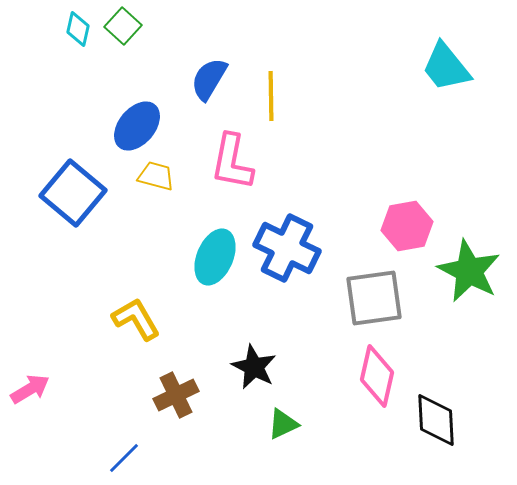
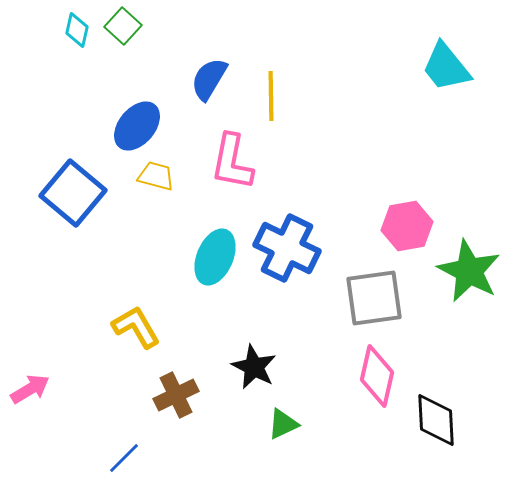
cyan diamond: moved 1 px left, 1 px down
yellow L-shape: moved 8 px down
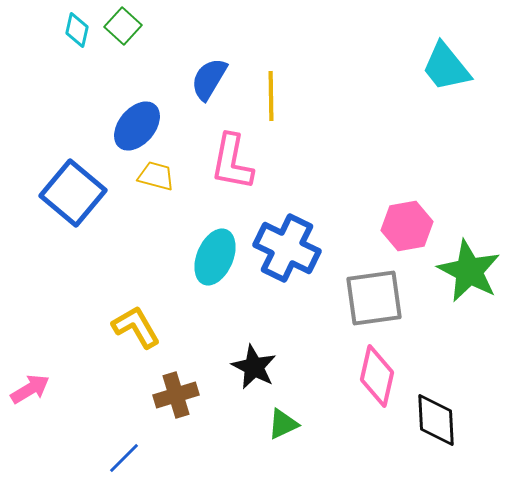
brown cross: rotated 9 degrees clockwise
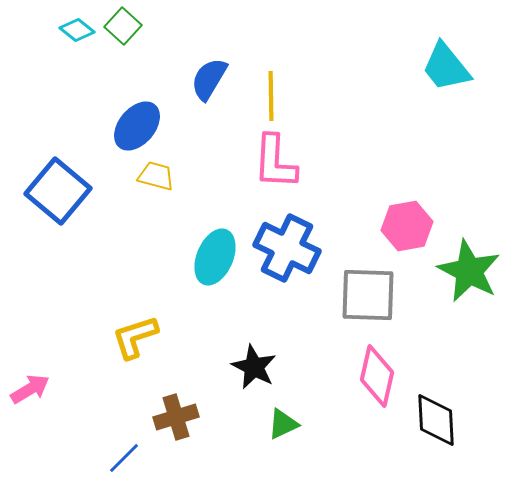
cyan diamond: rotated 64 degrees counterclockwise
pink L-shape: moved 43 px right; rotated 8 degrees counterclockwise
blue square: moved 15 px left, 2 px up
gray square: moved 6 px left, 3 px up; rotated 10 degrees clockwise
yellow L-shape: moved 1 px left, 10 px down; rotated 78 degrees counterclockwise
brown cross: moved 22 px down
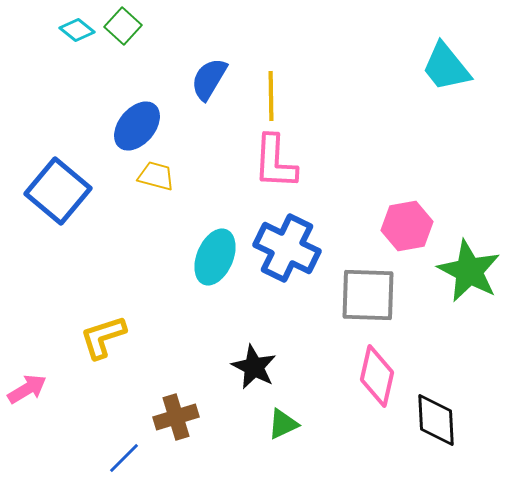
yellow L-shape: moved 32 px left
pink arrow: moved 3 px left
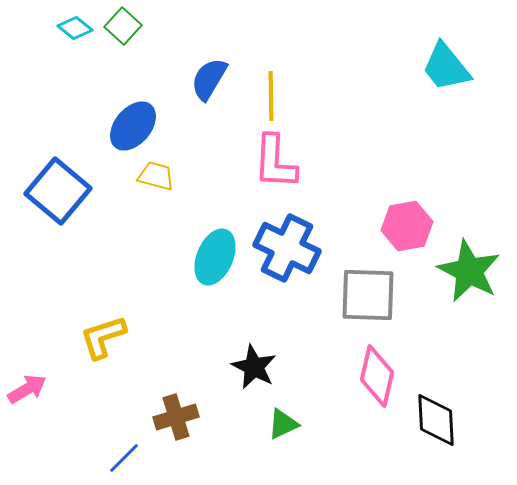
cyan diamond: moved 2 px left, 2 px up
blue ellipse: moved 4 px left
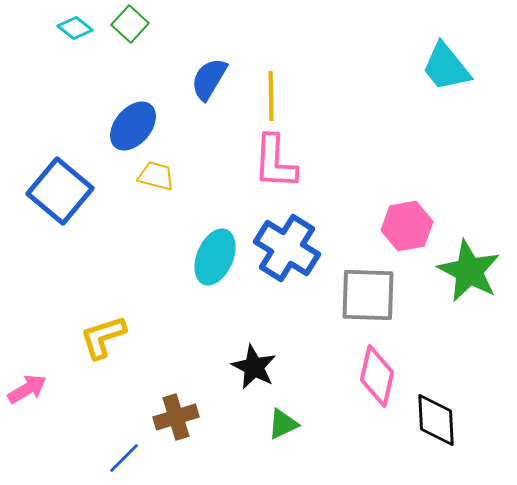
green square: moved 7 px right, 2 px up
blue square: moved 2 px right
blue cross: rotated 6 degrees clockwise
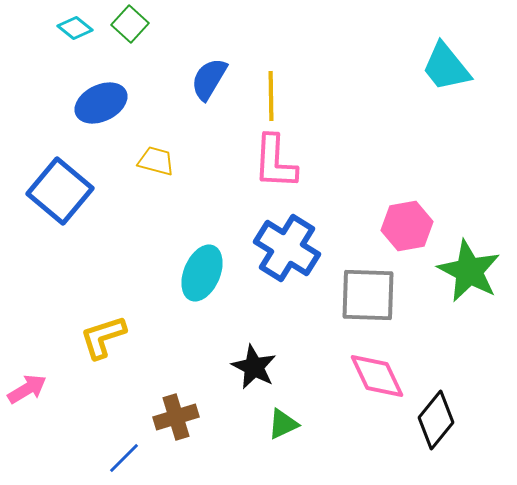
blue ellipse: moved 32 px left, 23 px up; rotated 24 degrees clockwise
yellow trapezoid: moved 15 px up
cyan ellipse: moved 13 px left, 16 px down
pink diamond: rotated 38 degrees counterclockwise
black diamond: rotated 42 degrees clockwise
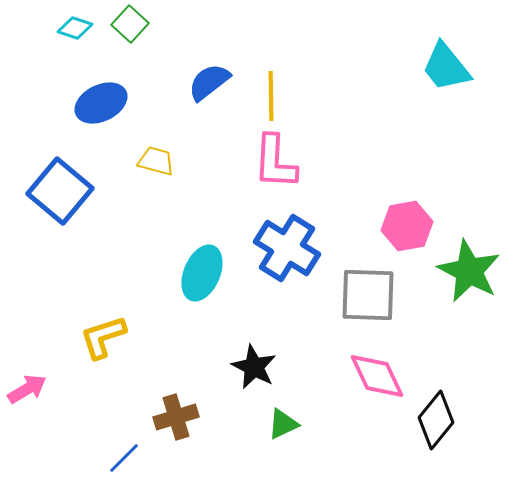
cyan diamond: rotated 20 degrees counterclockwise
blue semicircle: moved 3 px down; rotated 21 degrees clockwise
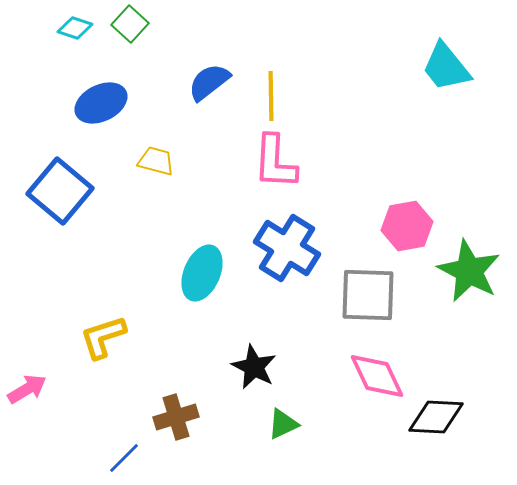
black diamond: moved 3 px up; rotated 54 degrees clockwise
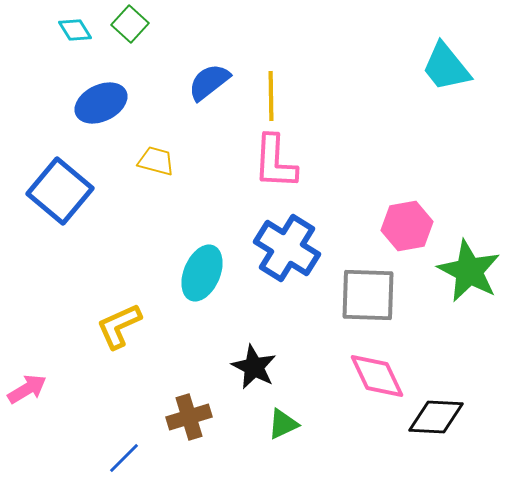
cyan diamond: moved 2 px down; rotated 40 degrees clockwise
yellow L-shape: moved 16 px right, 11 px up; rotated 6 degrees counterclockwise
brown cross: moved 13 px right
